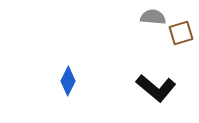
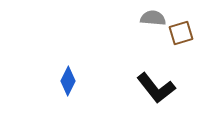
gray semicircle: moved 1 px down
black L-shape: rotated 12 degrees clockwise
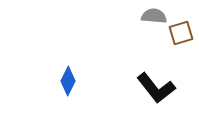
gray semicircle: moved 1 px right, 2 px up
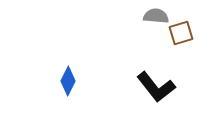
gray semicircle: moved 2 px right
black L-shape: moved 1 px up
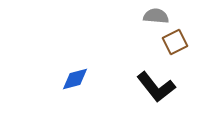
brown square: moved 6 px left, 9 px down; rotated 10 degrees counterclockwise
blue diamond: moved 7 px right, 2 px up; rotated 48 degrees clockwise
